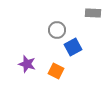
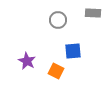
gray circle: moved 1 px right, 10 px up
blue square: moved 4 px down; rotated 24 degrees clockwise
purple star: moved 3 px up; rotated 12 degrees clockwise
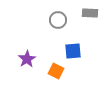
gray rectangle: moved 3 px left
purple star: moved 2 px up; rotated 12 degrees clockwise
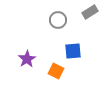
gray rectangle: moved 1 px up; rotated 35 degrees counterclockwise
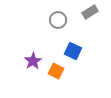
blue square: rotated 30 degrees clockwise
purple star: moved 6 px right, 2 px down
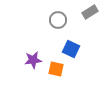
blue square: moved 2 px left, 2 px up
purple star: moved 1 px up; rotated 24 degrees clockwise
orange square: moved 2 px up; rotated 14 degrees counterclockwise
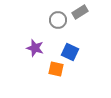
gray rectangle: moved 10 px left
blue square: moved 1 px left, 3 px down
purple star: moved 2 px right, 12 px up; rotated 24 degrees clockwise
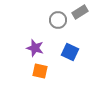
orange square: moved 16 px left, 2 px down
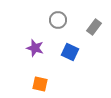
gray rectangle: moved 14 px right, 15 px down; rotated 21 degrees counterclockwise
orange square: moved 13 px down
